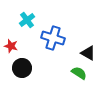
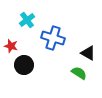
black circle: moved 2 px right, 3 px up
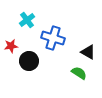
red star: rotated 24 degrees counterclockwise
black triangle: moved 1 px up
black circle: moved 5 px right, 4 px up
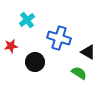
blue cross: moved 6 px right
black circle: moved 6 px right, 1 px down
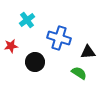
black triangle: rotated 35 degrees counterclockwise
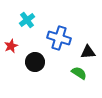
red star: rotated 16 degrees counterclockwise
